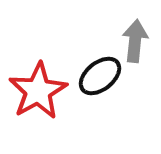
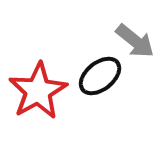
gray arrow: rotated 123 degrees clockwise
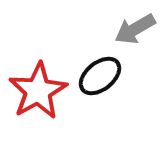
gray arrow: moved 12 px up; rotated 111 degrees clockwise
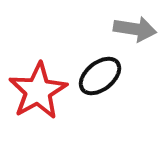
gray arrow: rotated 141 degrees counterclockwise
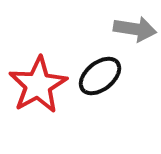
red star: moved 6 px up
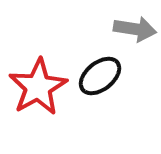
red star: moved 2 px down
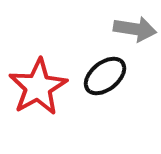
black ellipse: moved 5 px right
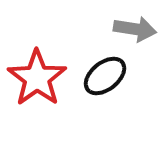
red star: moved 1 px left, 9 px up; rotated 6 degrees counterclockwise
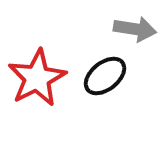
red star: rotated 8 degrees clockwise
